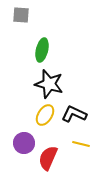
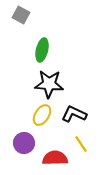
gray square: rotated 24 degrees clockwise
black star: rotated 12 degrees counterclockwise
yellow ellipse: moved 3 px left
yellow line: rotated 42 degrees clockwise
red semicircle: moved 7 px right; rotated 65 degrees clockwise
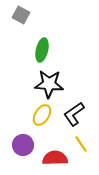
black L-shape: rotated 60 degrees counterclockwise
purple circle: moved 1 px left, 2 px down
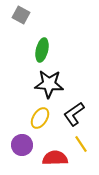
yellow ellipse: moved 2 px left, 3 px down
purple circle: moved 1 px left
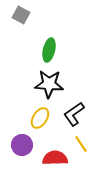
green ellipse: moved 7 px right
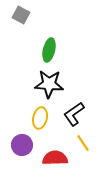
yellow ellipse: rotated 20 degrees counterclockwise
yellow line: moved 2 px right, 1 px up
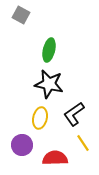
black star: rotated 8 degrees clockwise
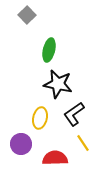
gray square: moved 6 px right; rotated 18 degrees clockwise
black star: moved 9 px right
purple circle: moved 1 px left, 1 px up
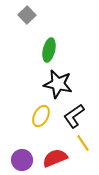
black L-shape: moved 2 px down
yellow ellipse: moved 1 px right, 2 px up; rotated 15 degrees clockwise
purple circle: moved 1 px right, 16 px down
red semicircle: rotated 20 degrees counterclockwise
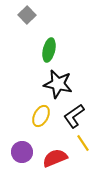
purple circle: moved 8 px up
